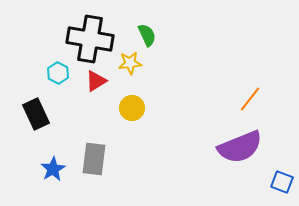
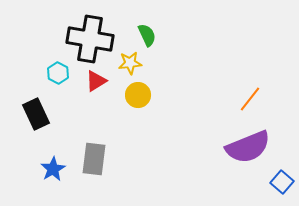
yellow circle: moved 6 px right, 13 px up
purple semicircle: moved 8 px right
blue square: rotated 20 degrees clockwise
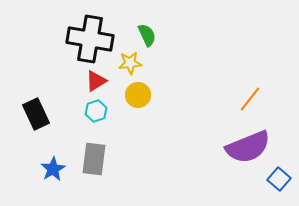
cyan hexagon: moved 38 px right, 38 px down; rotated 15 degrees clockwise
blue square: moved 3 px left, 3 px up
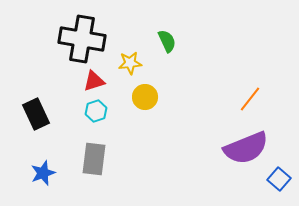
green semicircle: moved 20 px right, 6 px down
black cross: moved 8 px left
red triangle: moved 2 px left; rotated 15 degrees clockwise
yellow circle: moved 7 px right, 2 px down
purple semicircle: moved 2 px left, 1 px down
blue star: moved 10 px left, 4 px down; rotated 10 degrees clockwise
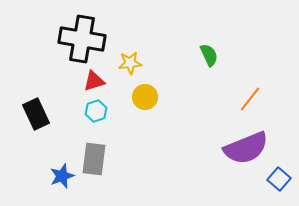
green semicircle: moved 42 px right, 14 px down
blue star: moved 19 px right, 3 px down
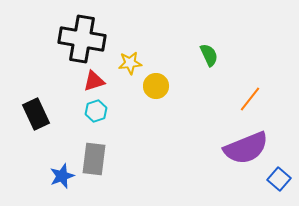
yellow circle: moved 11 px right, 11 px up
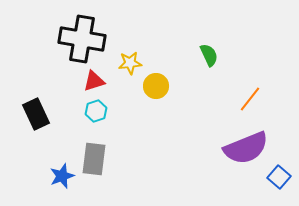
blue square: moved 2 px up
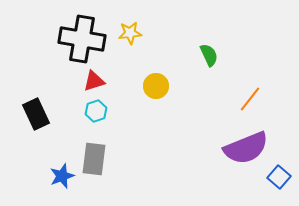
yellow star: moved 30 px up
